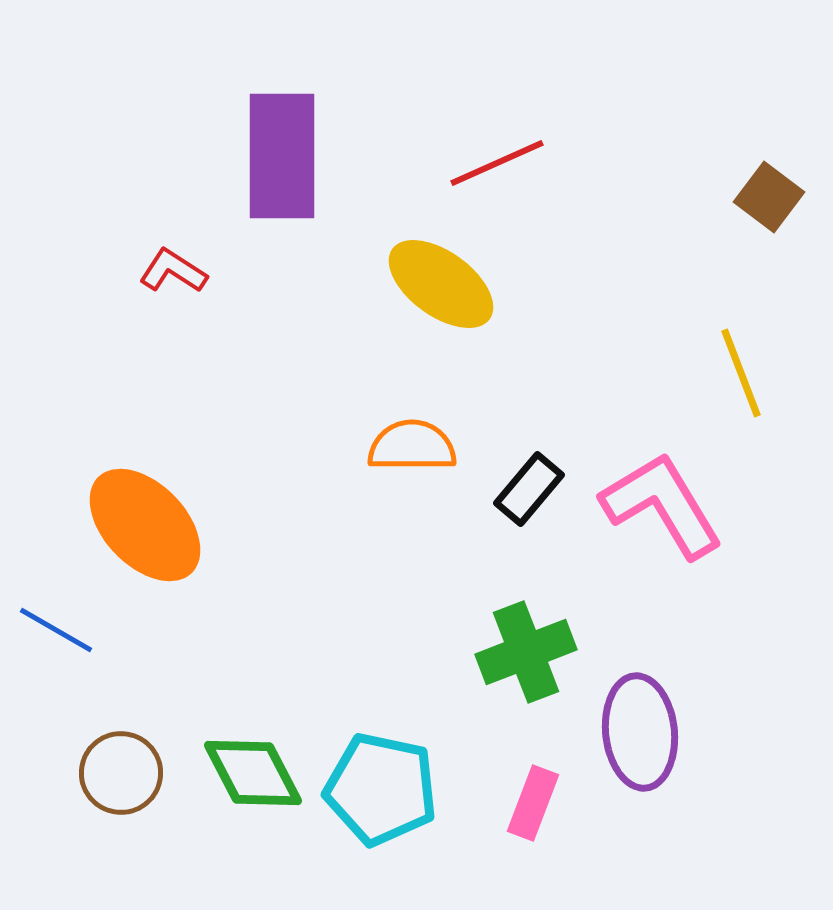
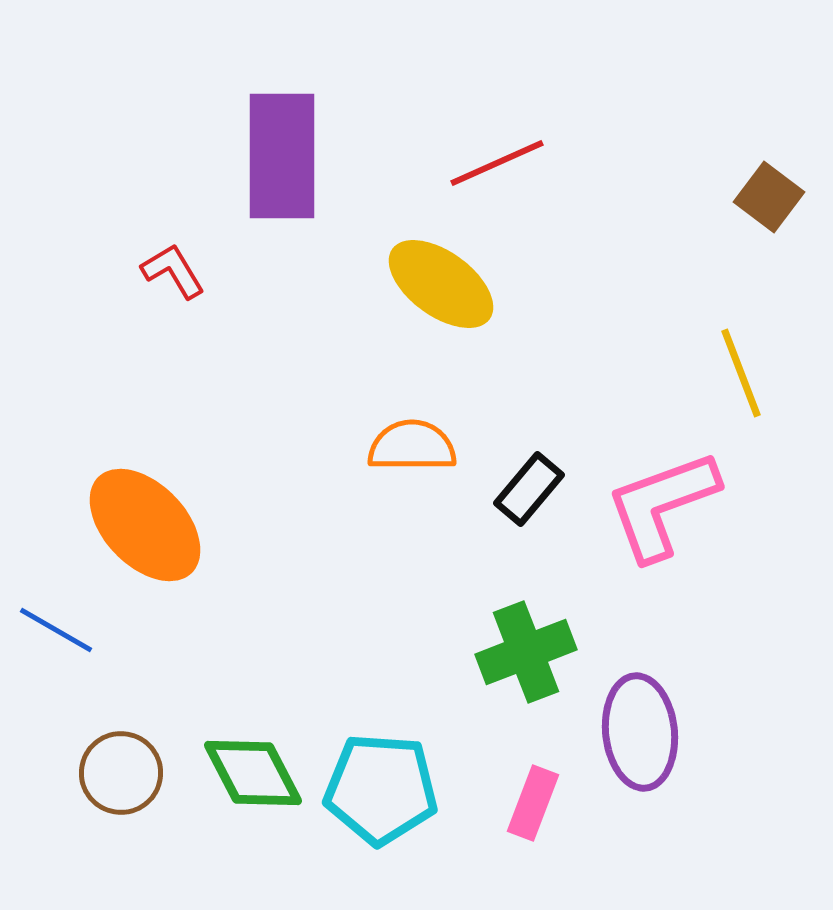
red L-shape: rotated 26 degrees clockwise
pink L-shape: rotated 79 degrees counterclockwise
cyan pentagon: rotated 8 degrees counterclockwise
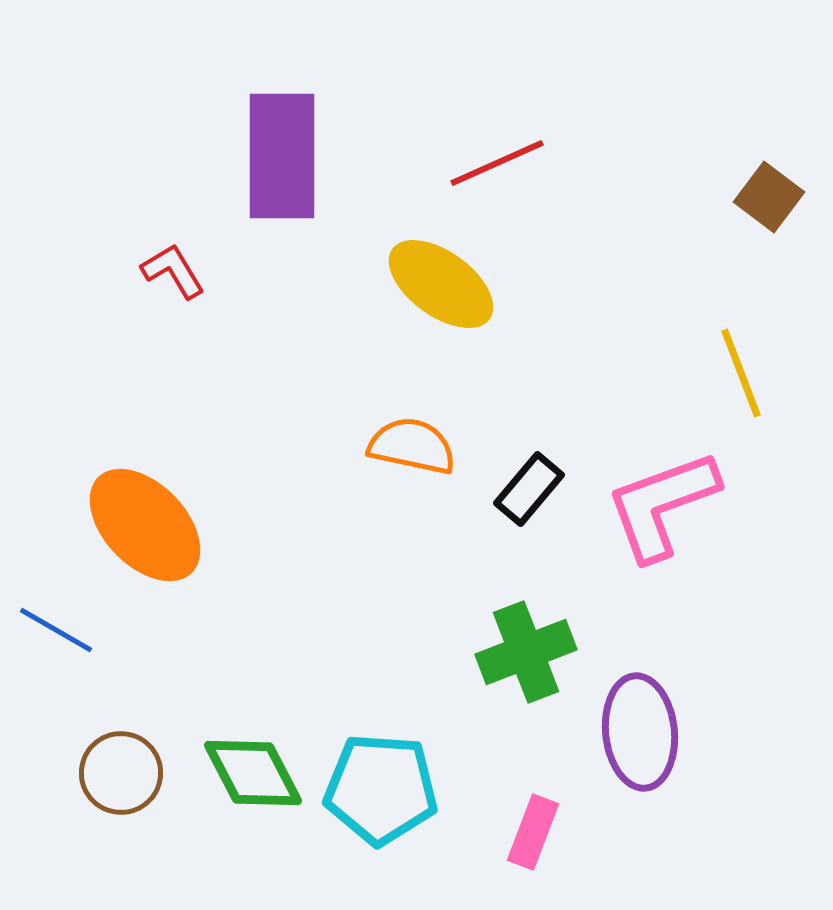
orange semicircle: rotated 12 degrees clockwise
pink rectangle: moved 29 px down
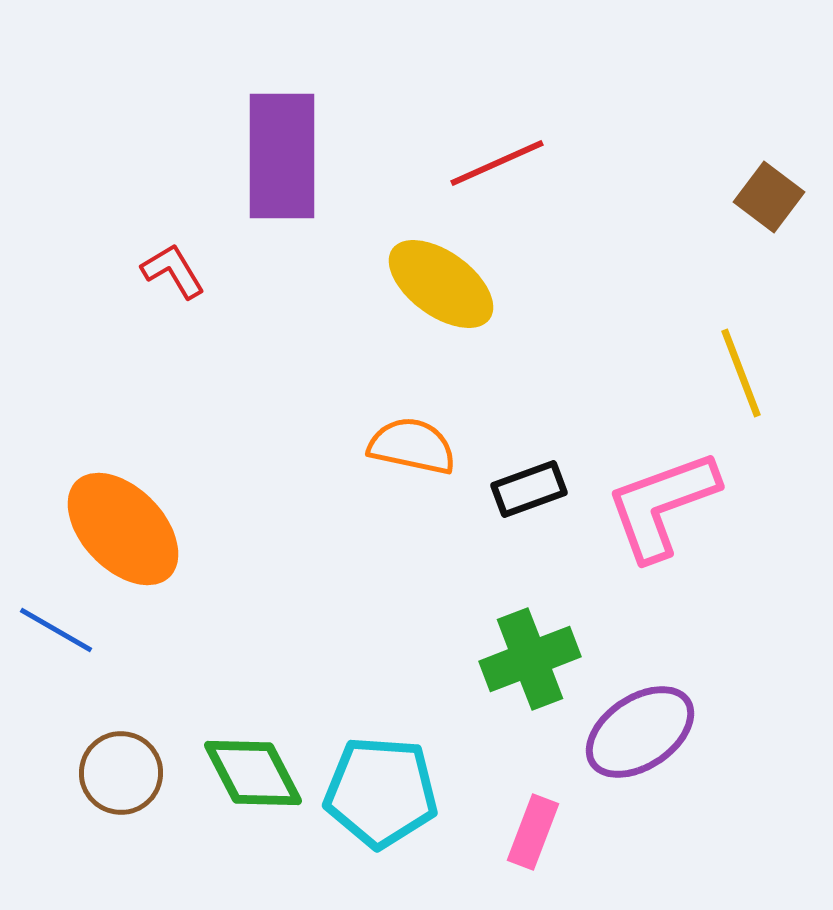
black rectangle: rotated 30 degrees clockwise
orange ellipse: moved 22 px left, 4 px down
green cross: moved 4 px right, 7 px down
purple ellipse: rotated 62 degrees clockwise
cyan pentagon: moved 3 px down
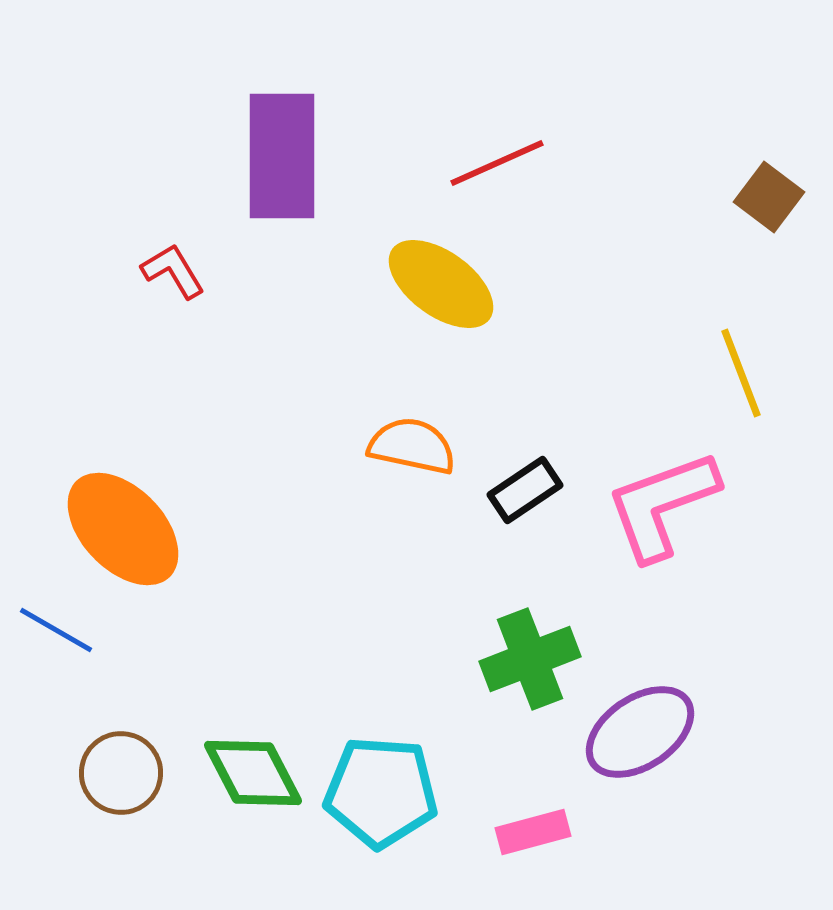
black rectangle: moved 4 px left, 1 px down; rotated 14 degrees counterclockwise
pink rectangle: rotated 54 degrees clockwise
